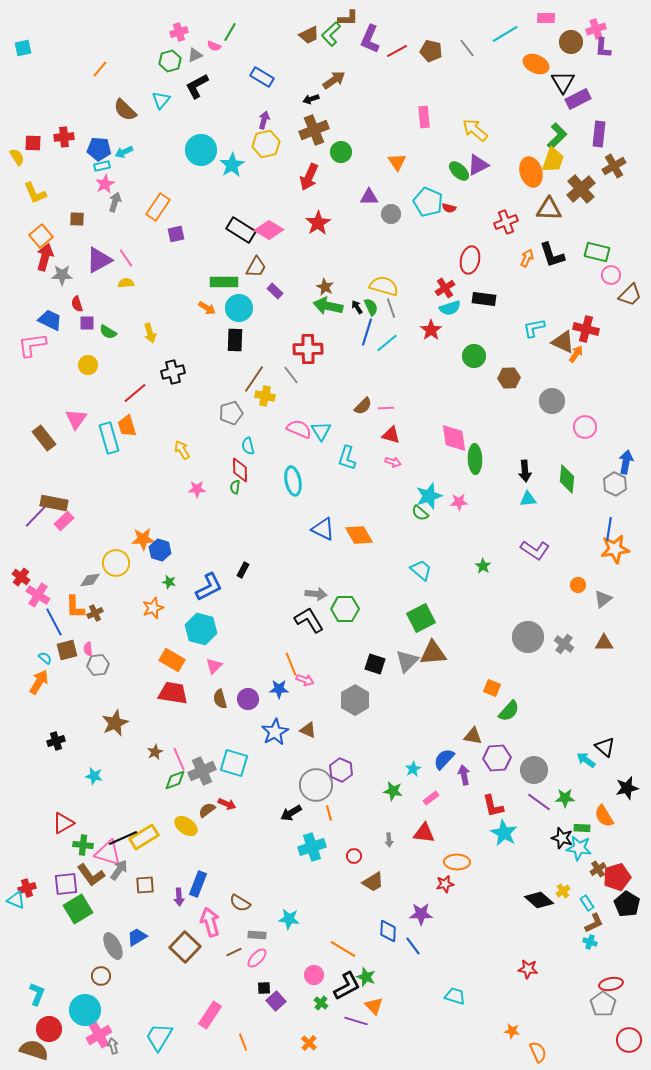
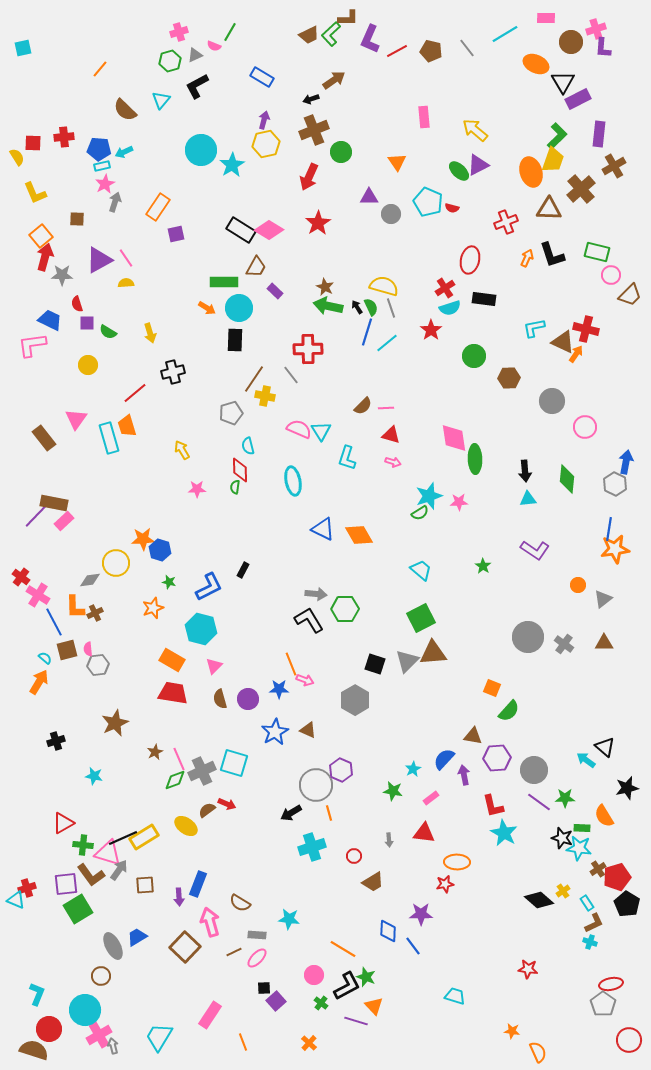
red semicircle at (449, 208): moved 3 px right
green semicircle at (420, 513): rotated 72 degrees counterclockwise
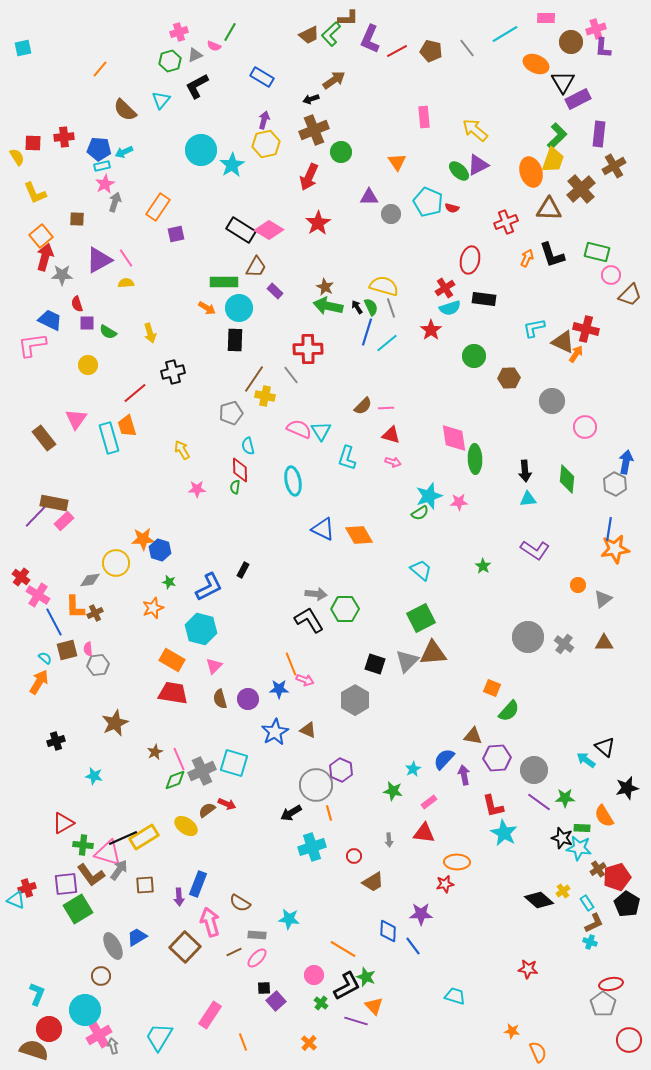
pink rectangle at (431, 798): moved 2 px left, 4 px down
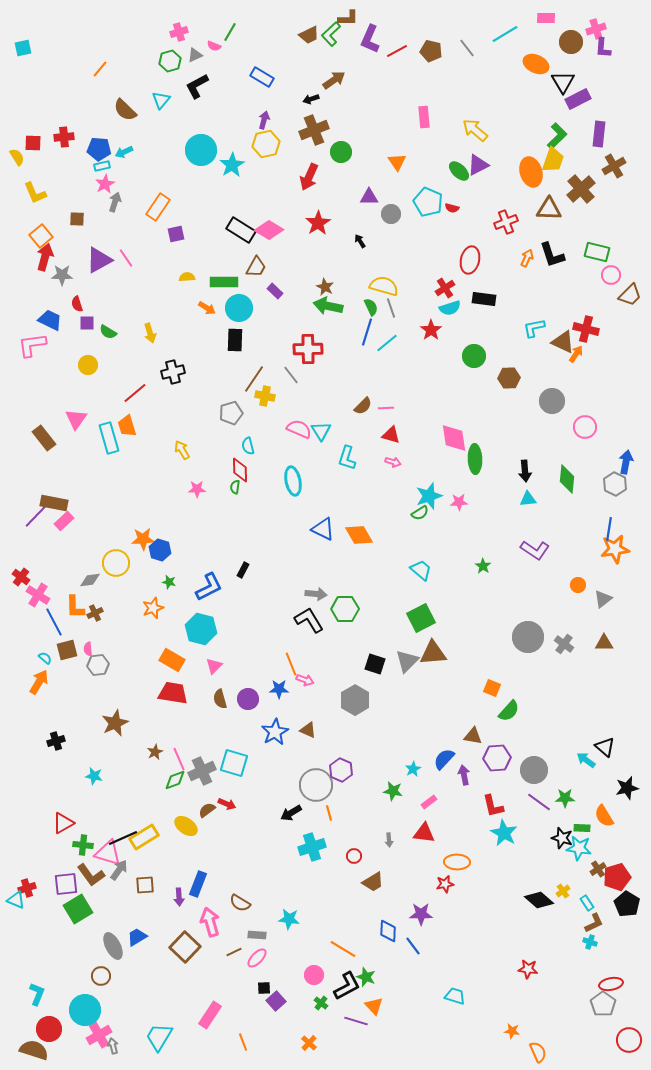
yellow semicircle at (126, 283): moved 61 px right, 6 px up
black arrow at (357, 307): moved 3 px right, 66 px up
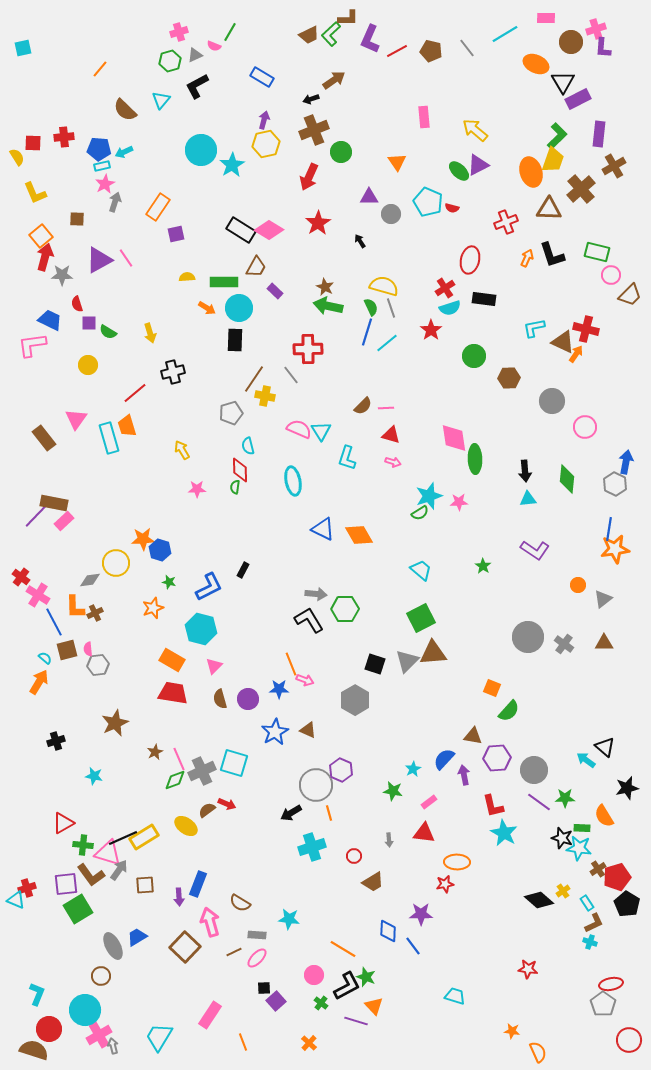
purple square at (87, 323): moved 2 px right
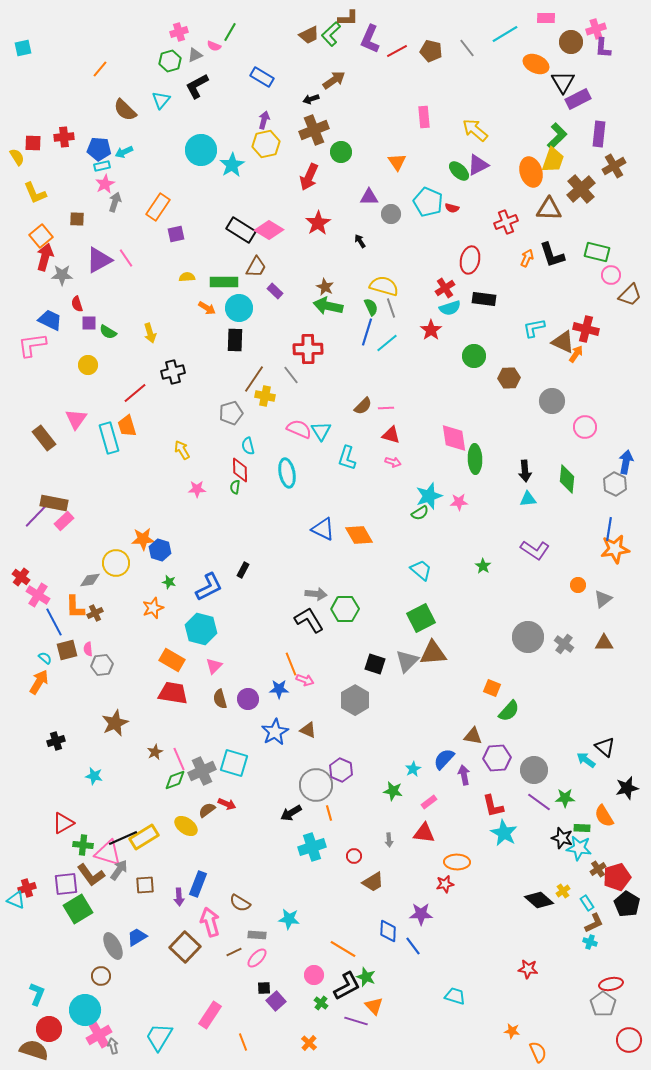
cyan ellipse at (293, 481): moved 6 px left, 8 px up
gray hexagon at (98, 665): moved 4 px right
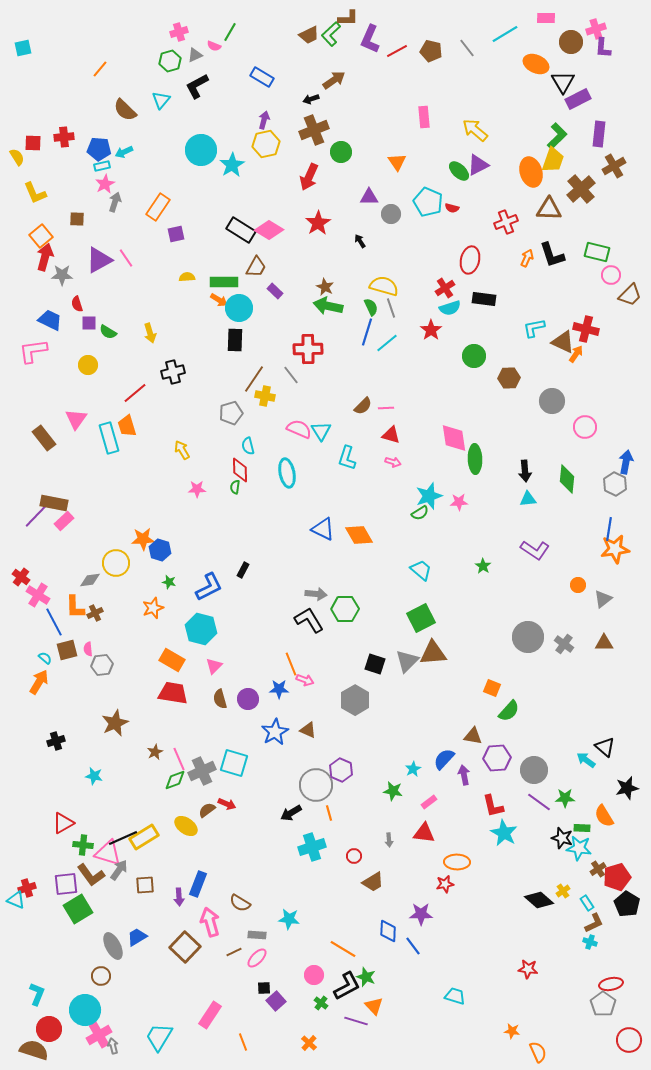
orange arrow at (207, 308): moved 12 px right, 8 px up
pink L-shape at (32, 345): moved 1 px right, 6 px down
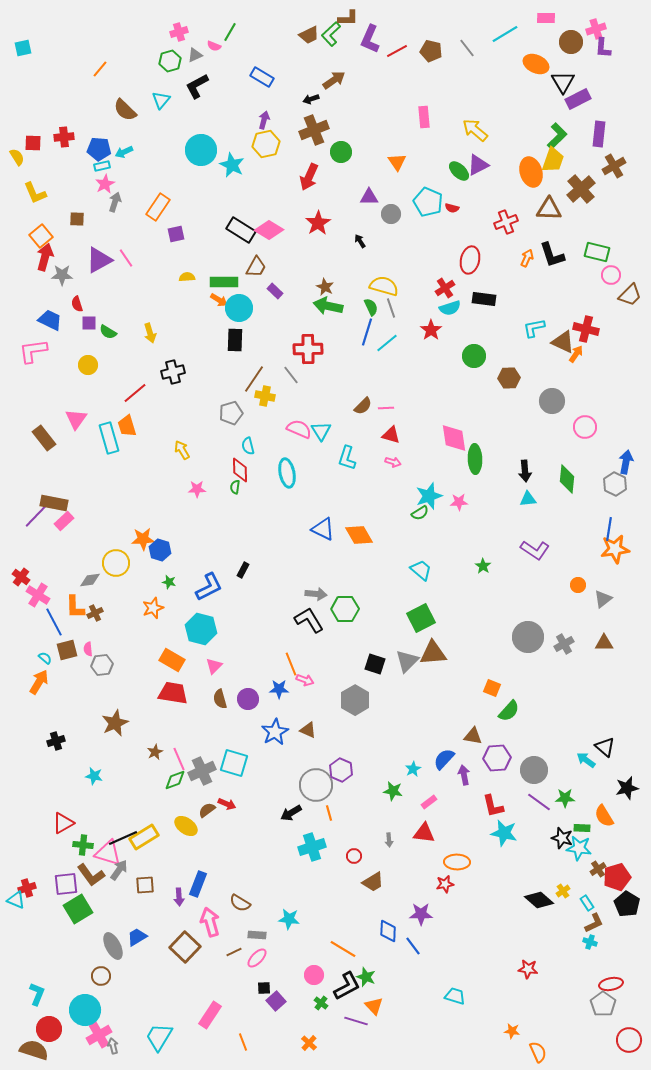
cyan star at (232, 165): rotated 15 degrees counterclockwise
gray cross at (564, 644): rotated 24 degrees clockwise
cyan star at (504, 833): rotated 16 degrees counterclockwise
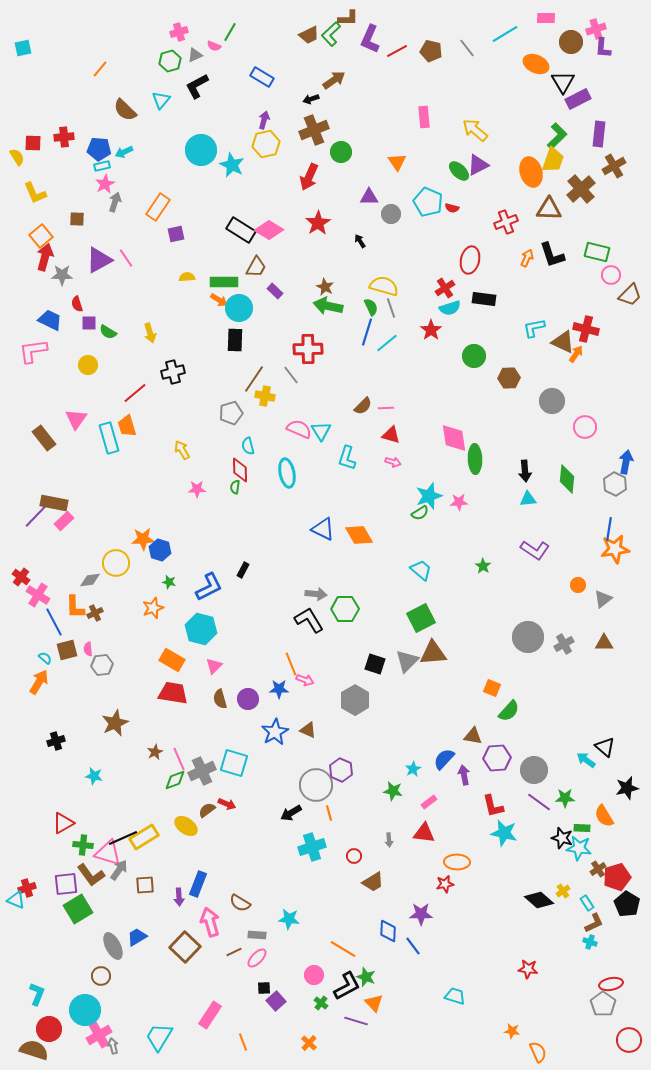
orange triangle at (374, 1006): moved 3 px up
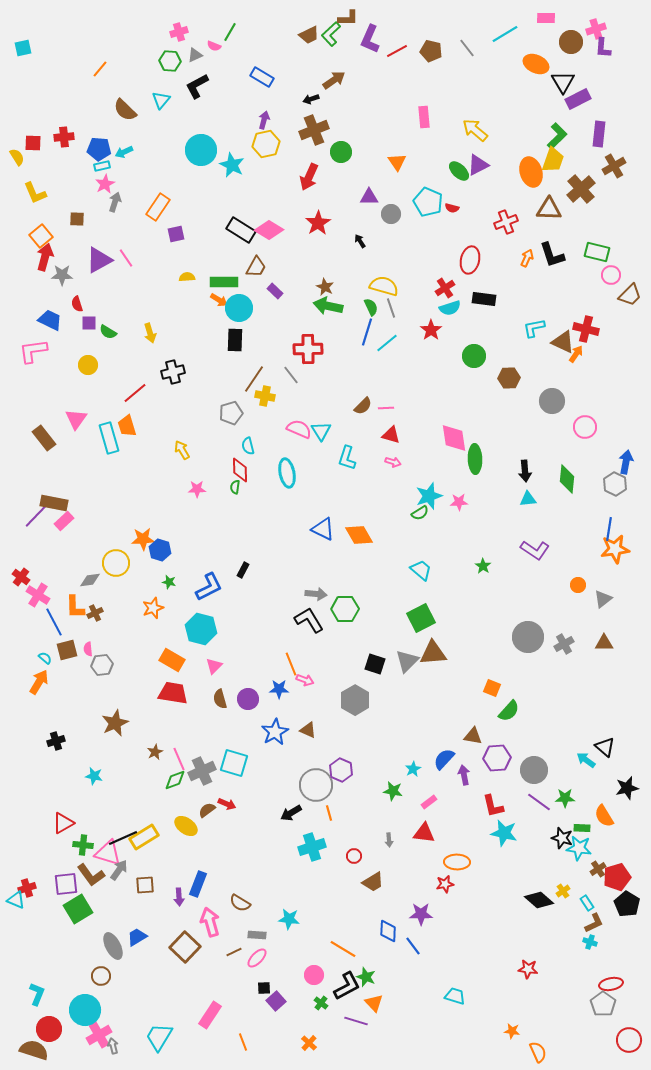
green hexagon at (170, 61): rotated 20 degrees clockwise
